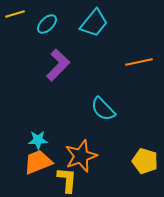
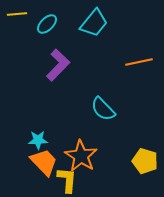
yellow line: moved 2 px right; rotated 12 degrees clockwise
orange star: rotated 20 degrees counterclockwise
orange trapezoid: moved 6 px right; rotated 68 degrees clockwise
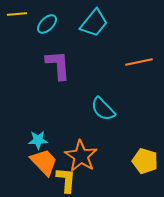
purple L-shape: rotated 48 degrees counterclockwise
yellow L-shape: moved 1 px left
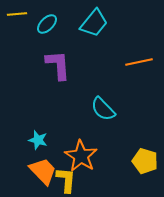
cyan star: rotated 18 degrees clockwise
orange trapezoid: moved 1 px left, 9 px down
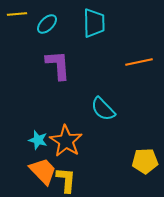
cyan trapezoid: rotated 40 degrees counterclockwise
orange star: moved 15 px left, 15 px up
yellow pentagon: rotated 20 degrees counterclockwise
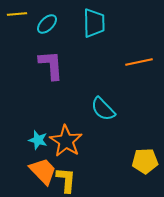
purple L-shape: moved 7 px left
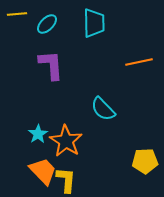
cyan star: moved 6 px up; rotated 24 degrees clockwise
